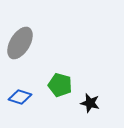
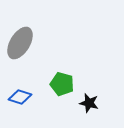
green pentagon: moved 2 px right, 1 px up
black star: moved 1 px left
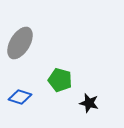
green pentagon: moved 2 px left, 4 px up
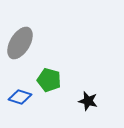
green pentagon: moved 11 px left
black star: moved 1 px left, 2 px up
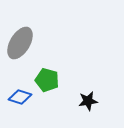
green pentagon: moved 2 px left
black star: rotated 24 degrees counterclockwise
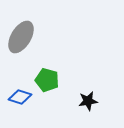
gray ellipse: moved 1 px right, 6 px up
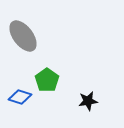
gray ellipse: moved 2 px right, 1 px up; rotated 68 degrees counterclockwise
green pentagon: rotated 20 degrees clockwise
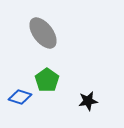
gray ellipse: moved 20 px right, 3 px up
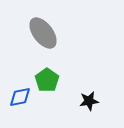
blue diamond: rotated 30 degrees counterclockwise
black star: moved 1 px right
